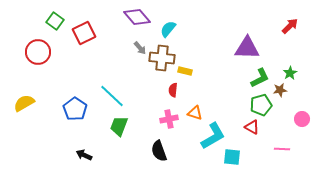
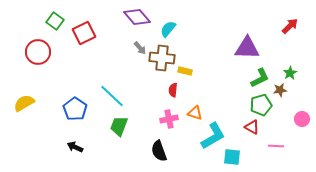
pink line: moved 6 px left, 3 px up
black arrow: moved 9 px left, 8 px up
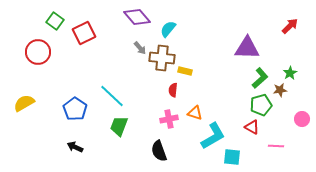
green L-shape: rotated 15 degrees counterclockwise
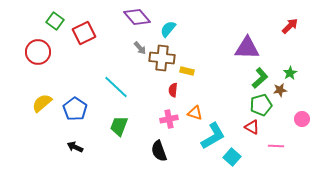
yellow rectangle: moved 2 px right
cyan line: moved 4 px right, 9 px up
yellow semicircle: moved 18 px right; rotated 10 degrees counterclockwise
cyan square: rotated 36 degrees clockwise
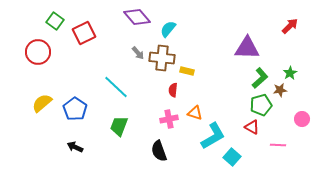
gray arrow: moved 2 px left, 5 px down
pink line: moved 2 px right, 1 px up
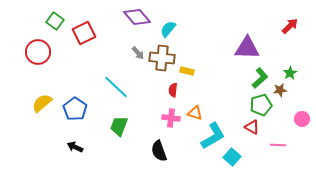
pink cross: moved 2 px right, 1 px up; rotated 18 degrees clockwise
